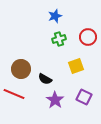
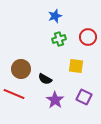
yellow square: rotated 28 degrees clockwise
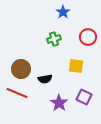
blue star: moved 8 px right, 4 px up; rotated 16 degrees counterclockwise
green cross: moved 5 px left
black semicircle: rotated 40 degrees counterclockwise
red line: moved 3 px right, 1 px up
purple star: moved 4 px right, 3 px down
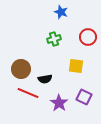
blue star: moved 2 px left; rotated 16 degrees counterclockwise
red line: moved 11 px right
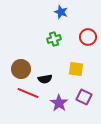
yellow square: moved 3 px down
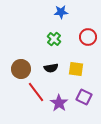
blue star: rotated 24 degrees counterclockwise
green cross: rotated 32 degrees counterclockwise
black semicircle: moved 6 px right, 11 px up
red line: moved 8 px right, 1 px up; rotated 30 degrees clockwise
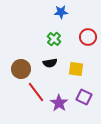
black semicircle: moved 1 px left, 5 px up
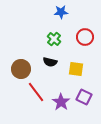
red circle: moved 3 px left
black semicircle: moved 1 px up; rotated 24 degrees clockwise
purple star: moved 2 px right, 1 px up
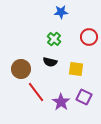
red circle: moved 4 px right
